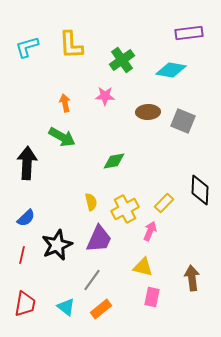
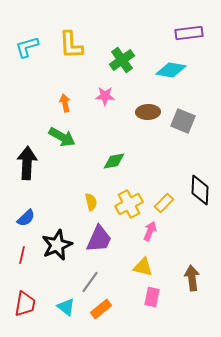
yellow cross: moved 4 px right, 5 px up
gray line: moved 2 px left, 2 px down
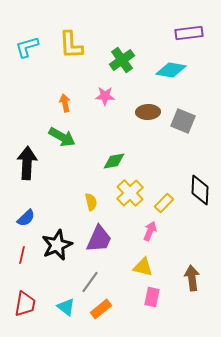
yellow cross: moved 1 px right, 11 px up; rotated 16 degrees counterclockwise
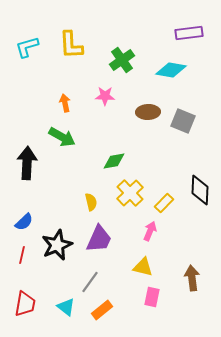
blue semicircle: moved 2 px left, 4 px down
orange rectangle: moved 1 px right, 1 px down
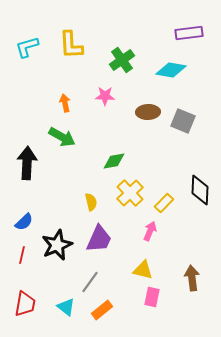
yellow triangle: moved 3 px down
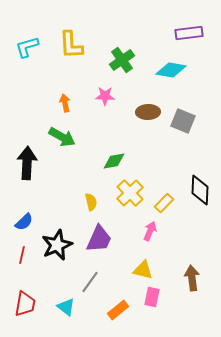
orange rectangle: moved 16 px right
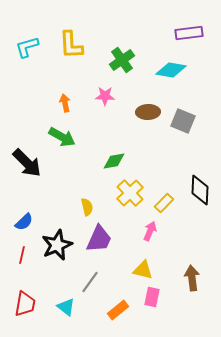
black arrow: rotated 132 degrees clockwise
yellow semicircle: moved 4 px left, 5 px down
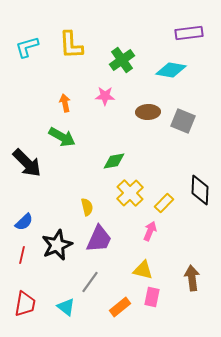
orange rectangle: moved 2 px right, 3 px up
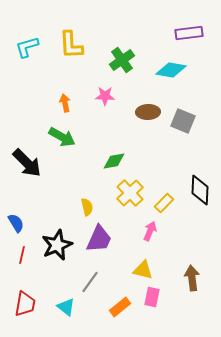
blue semicircle: moved 8 px left, 1 px down; rotated 78 degrees counterclockwise
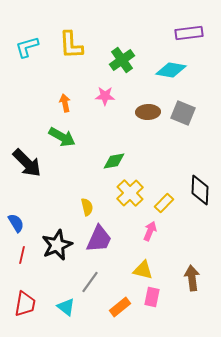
gray square: moved 8 px up
